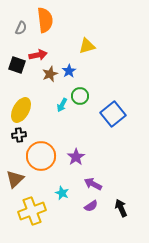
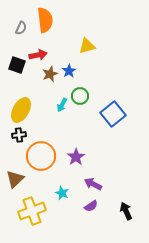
black arrow: moved 5 px right, 3 px down
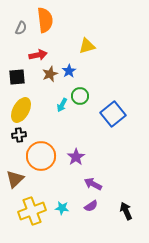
black square: moved 12 px down; rotated 24 degrees counterclockwise
cyan star: moved 15 px down; rotated 16 degrees counterclockwise
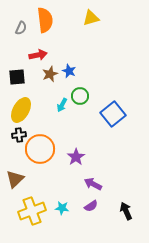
yellow triangle: moved 4 px right, 28 px up
blue star: rotated 16 degrees counterclockwise
orange circle: moved 1 px left, 7 px up
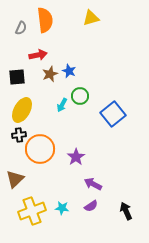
yellow ellipse: moved 1 px right
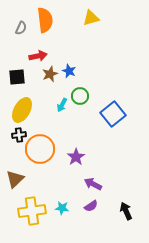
red arrow: moved 1 px down
yellow cross: rotated 12 degrees clockwise
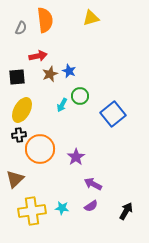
black arrow: rotated 54 degrees clockwise
